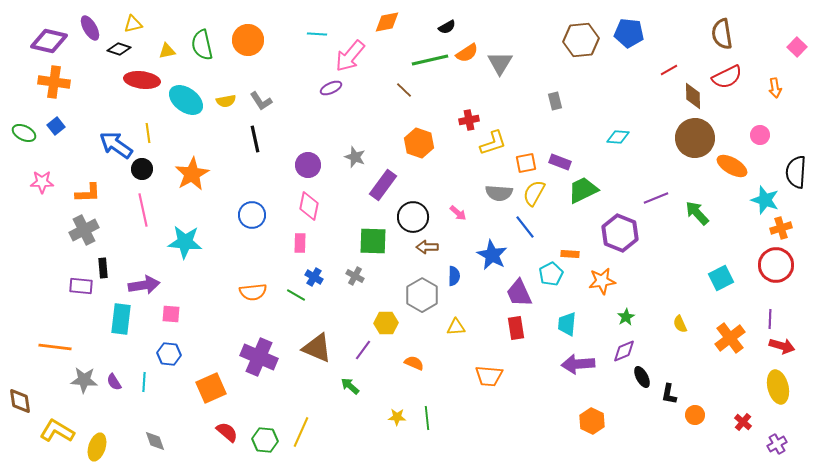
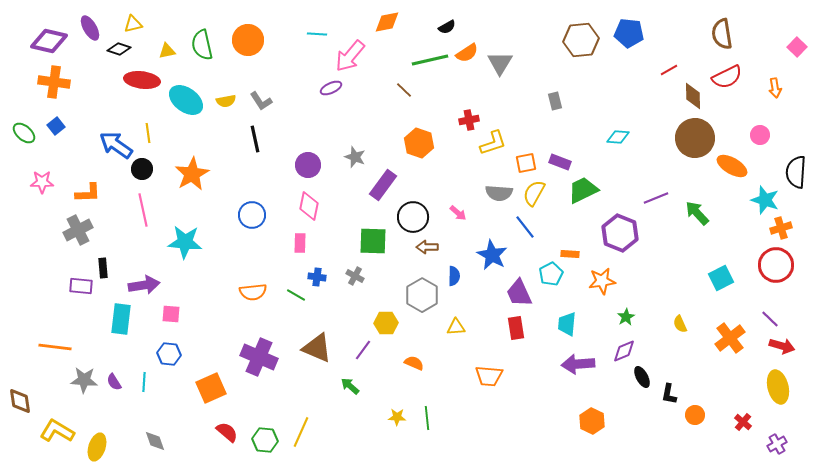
green ellipse at (24, 133): rotated 15 degrees clockwise
gray cross at (84, 230): moved 6 px left
blue cross at (314, 277): moved 3 px right; rotated 24 degrees counterclockwise
purple line at (770, 319): rotated 48 degrees counterclockwise
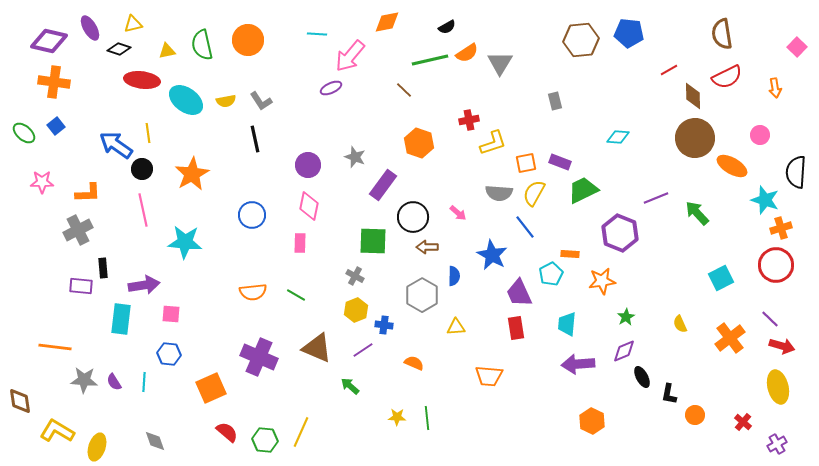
blue cross at (317, 277): moved 67 px right, 48 px down
yellow hexagon at (386, 323): moved 30 px left, 13 px up; rotated 20 degrees counterclockwise
purple line at (363, 350): rotated 20 degrees clockwise
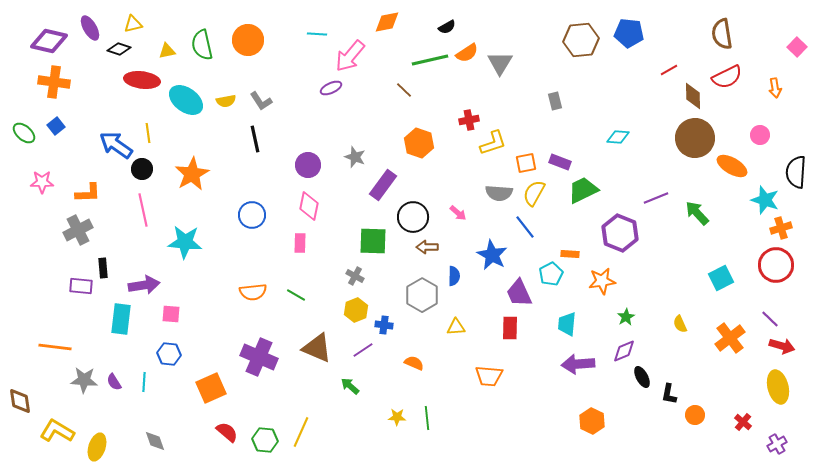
red rectangle at (516, 328): moved 6 px left; rotated 10 degrees clockwise
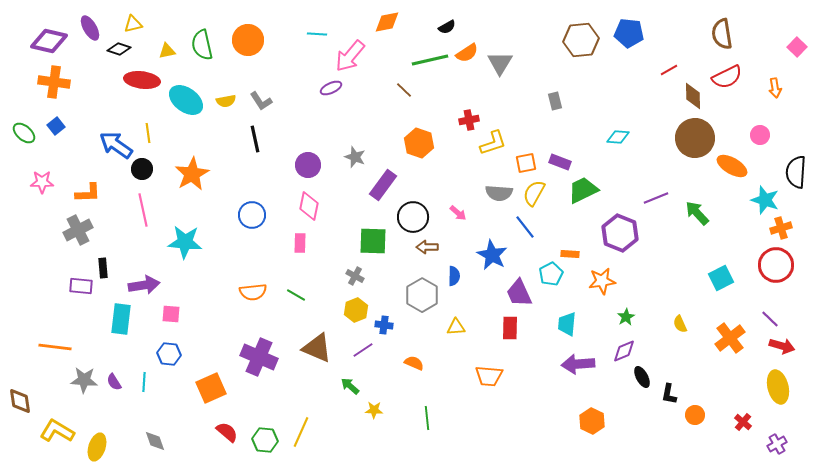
yellow star at (397, 417): moved 23 px left, 7 px up
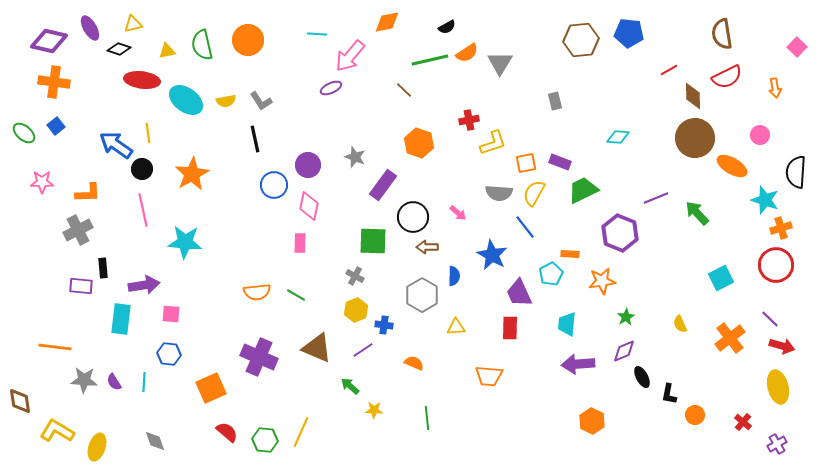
blue circle at (252, 215): moved 22 px right, 30 px up
orange semicircle at (253, 292): moved 4 px right
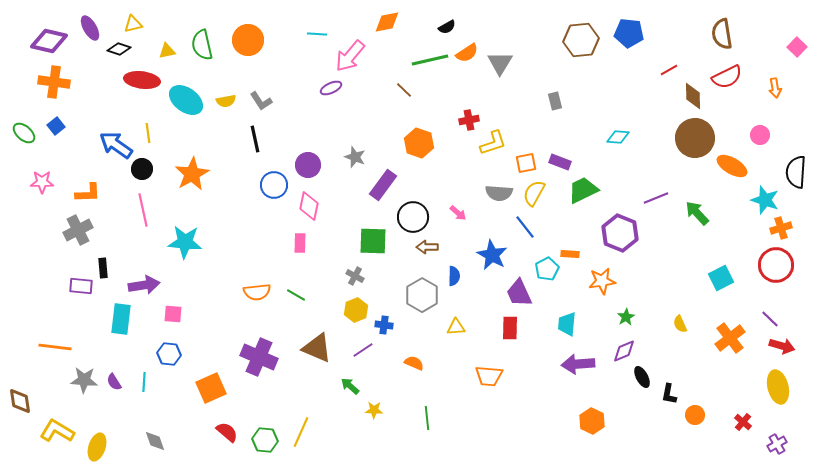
cyan pentagon at (551, 274): moved 4 px left, 5 px up
pink square at (171, 314): moved 2 px right
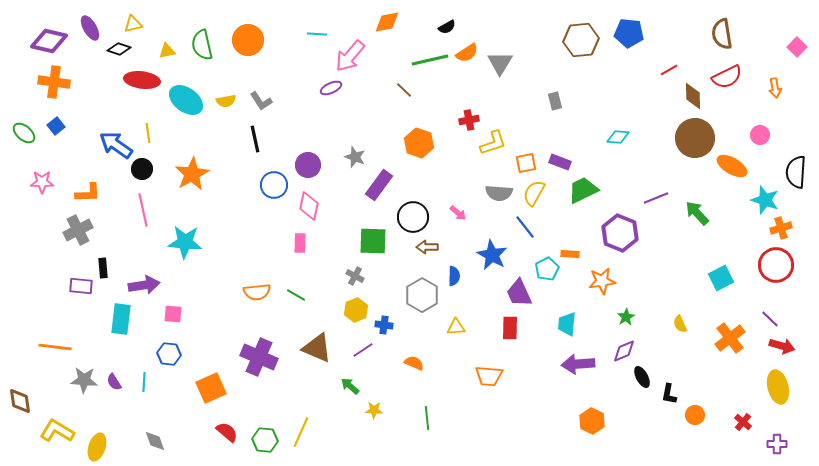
purple rectangle at (383, 185): moved 4 px left
purple cross at (777, 444): rotated 30 degrees clockwise
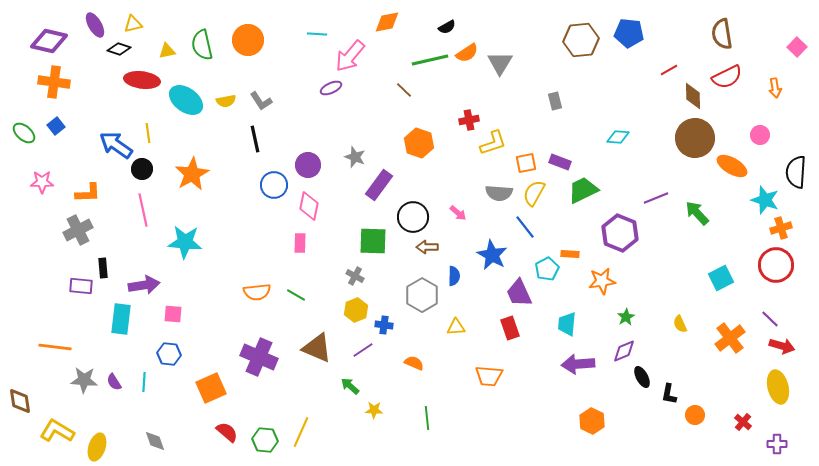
purple ellipse at (90, 28): moved 5 px right, 3 px up
red rectangle at (510, 328): rotated 20 degrees counterclockwise
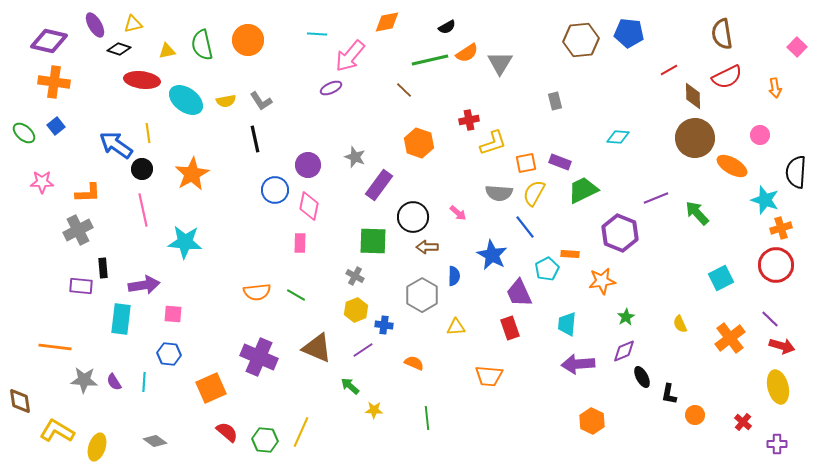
blue circle at (274, 185): moved 1 px right, 5 px down
gray diamond at (155, 441): rotated 35 degrees counterclockwise
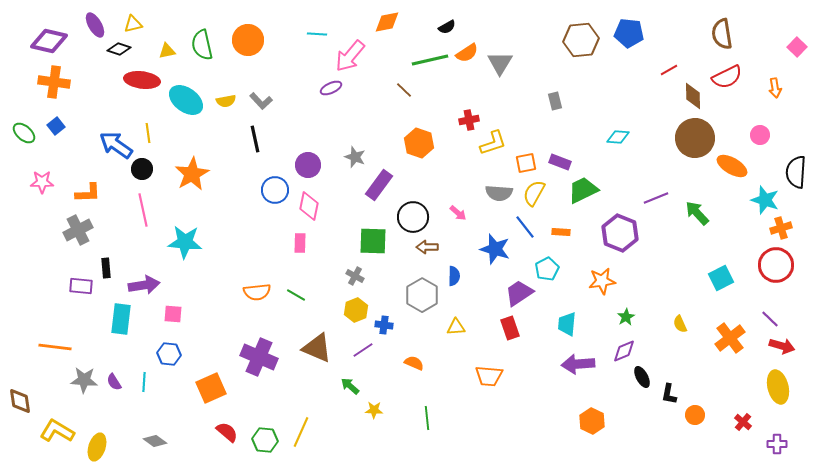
gray L-shape at (261, 101): rotated 10 degrees counterclockwise
orange rectangle at (570, 254): moved 9 px left, 22 px up
blue star at (492, 255): moved 3 px right, 6 px up; rotated 12 degrees counterclockwise
black rectangle at (103, 268): moved 3 px right
purple trapezoid at (519, 293): rotated 80 degrees clockwise
